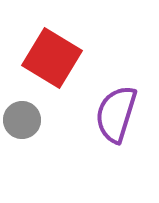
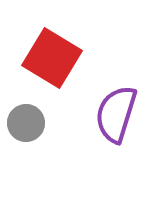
gray circle: moved 4 px right, 3 px down
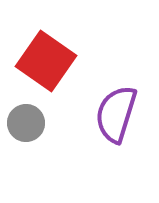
red square: moved 6 px left, 3 px down; rotated 4 degrees clockwise
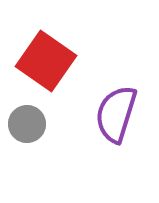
gray circle: moved 1 px right, 1 px down
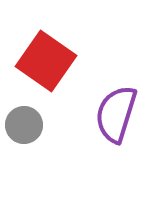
gray circle: moved 3 px left, 1 px down
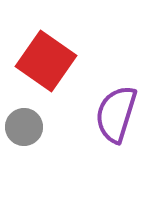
gray circle: moved 2 px down
